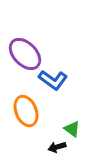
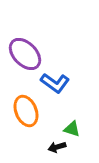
blue L-shape: moved 2 px right, 3 px down
green triangle: rotated 18 degrees counterclockwise
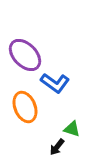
purple ellipse: moved 1 px down
orange ellipse: moved 1 px left, 4 px up
black arrow: rotated 36 degrees counterclockwise
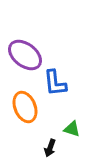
purple ellipse: rotated 8 degrees counterclockwise
blue L-shape: rotated 48 degrees clockwise
black arrow: moved 7 px left, 1 px down; rotated 18 degrees counterclockwise
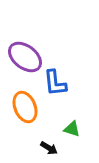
purple ellipse: moved 2 px down
black arrow: moved 1 px left; rotated 78 degrees counterclockwise
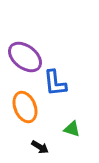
black arrow: moved 9 px left, 1 px up
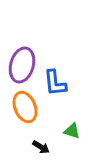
purple ellipse: moved 3 px left, 8 px down; rotated 68 degrees clockwise
green triangle: moved 2 px down
black arrow: moved 1 px right
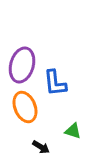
green triangle: moved 1 px right
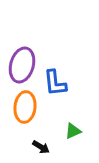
orange ellipse: rotated 28 degrees clockwise
green triangle: rotated 42 degrees counterclockwise
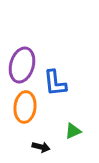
black arrow: rotated 18 degrees counterclockwise
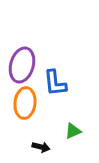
orange ellipse: moved 4 px up
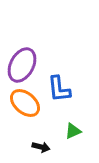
purple ellipse: rotated 12 degrees clockwise
blue L-shape: moved 4 px right, 6 px down
orange ellipse: rotated 56 degrees counterclockwise
